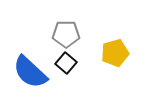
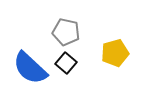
gray pentagon: moved 2 px up; rotated 12 degrees clockwise
blue semicircle: moved 4 px up
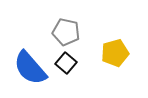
blue semicircle: rotated 6 degrees clockwise
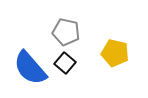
yellow pentagon: rotated 28 degrees clockwise
black square: moved 1 px left
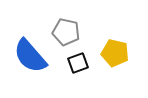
black square: moved 13 px right; rotated 30 degrees clockwise
blue semicircle: moved 12 px up
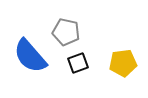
yellow pentagon: moved 8 px right, 10 px down; rotated 20 degrees counterclockwise
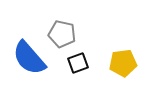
gray pentagon: moved 4 px left, 2 px down
blue semicircle: moved 1 px left, 2 px down
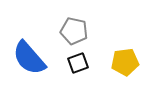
gray pentagon: moved 12 px right, 3 px up
yellow pentagon: moved 2 px right, 1 px up
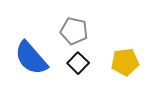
blue semicircle: moved 2 px right
black square: rotated 25 degrees counterclockwise
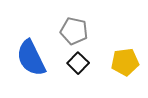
blue semicircle: rotated 15 degrees clockwise
